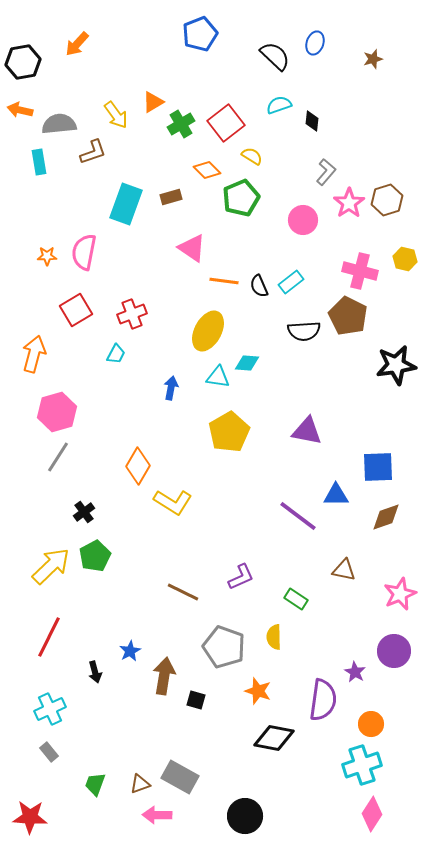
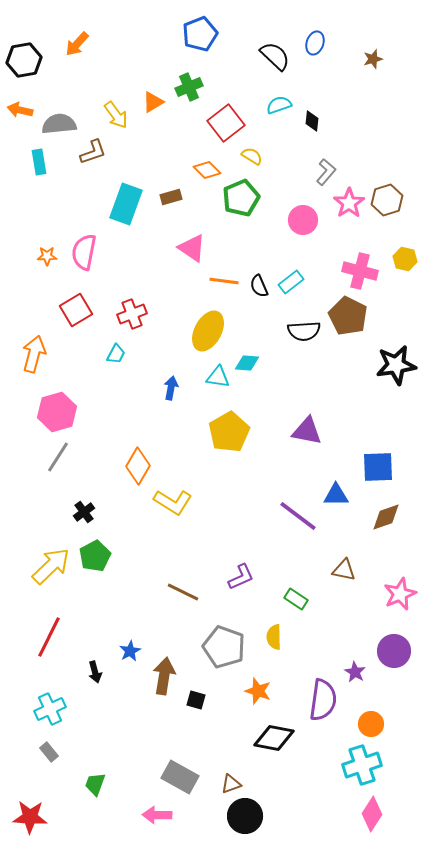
black hexagon at (23, 62): moved 1 px right, 2 px up
green cross at (181, 124): moved 8 px right, 37 px up; rotated 8 degrees clockwise
brown triangle at (140, 784): moved 91 px right
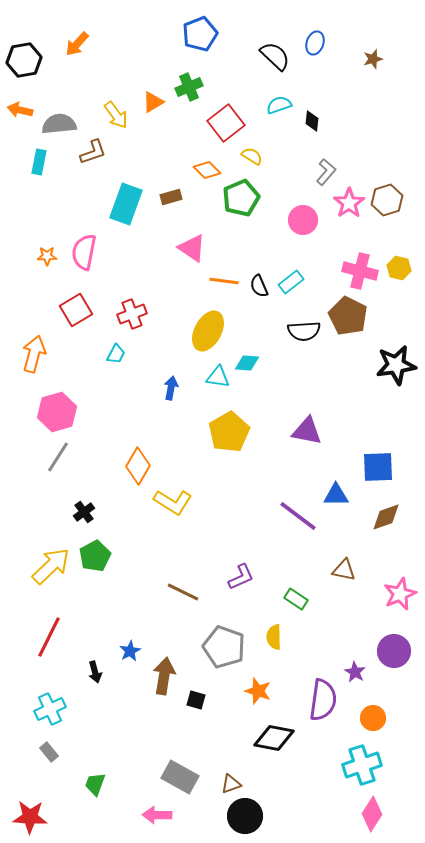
cyan rectangle at (39, 162): rotated 20 degrees clockwise
yellow hexagon at (405, 259): moved 6 px left, 9 px down
orange circle at (371, 724): moved 2 px right, 6 px up
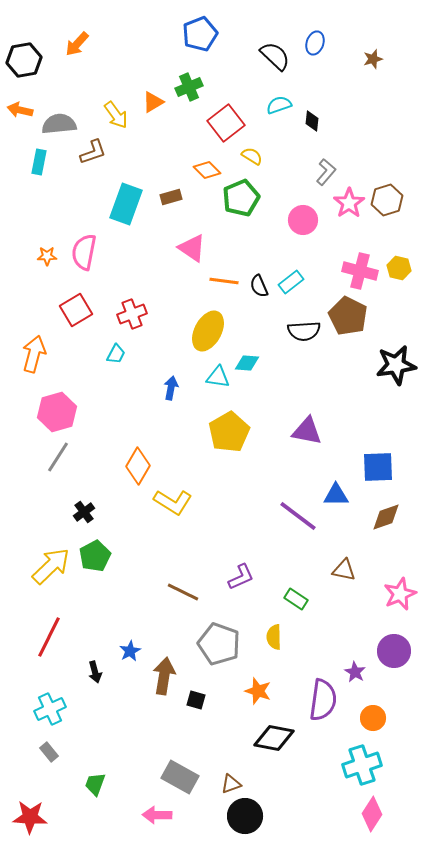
gray pentagon at (224, 647): moved 5 px left, 3 px up
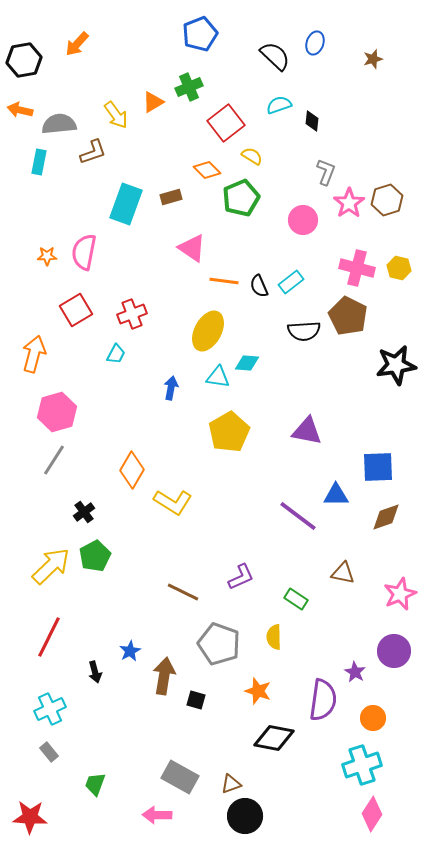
gray L-shape at (326, 172): rotated 20 degrees counterclockwise
pink cross at (360, 271): moved 3 px left, 3 px up
gray line at (58, 457): moved 4 px left, 3 px down
orange diamond at (138, 466): moved 6 px left, 4 px down
brown triangle at (344, 570): moved 1 px left, 3 px down
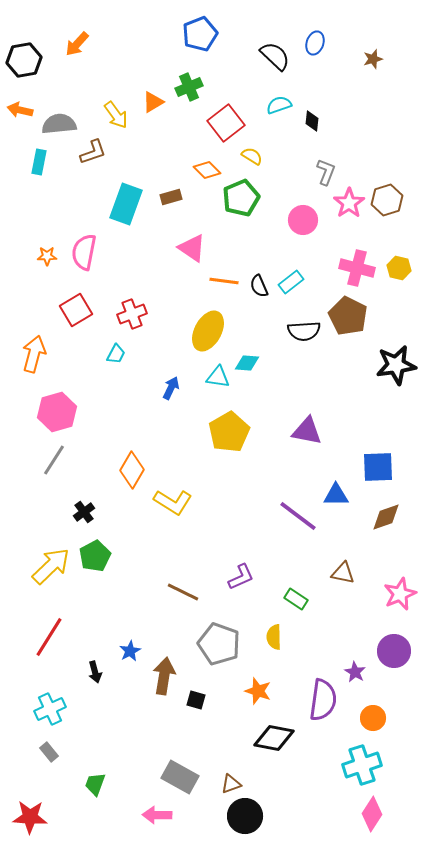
blue arrow at (171, 388): rotated 15 degrees clockwise
red line at (49, 637): rotated 6 degrees clockwise
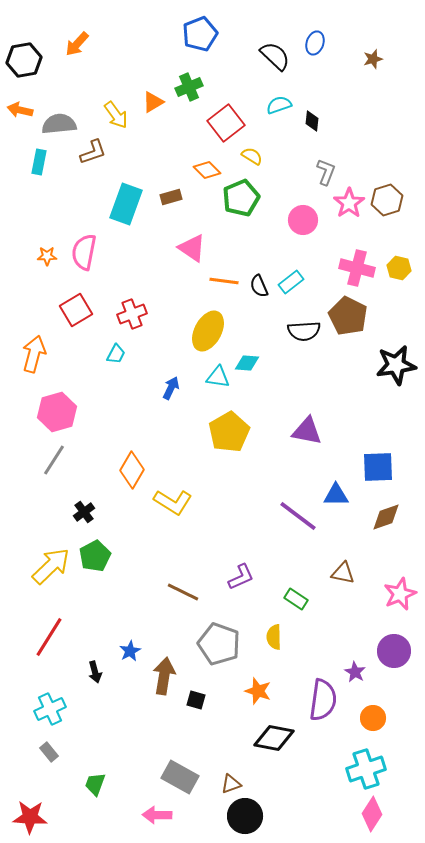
cyan cross at (362, 765): moved 4 px right, 4 px down
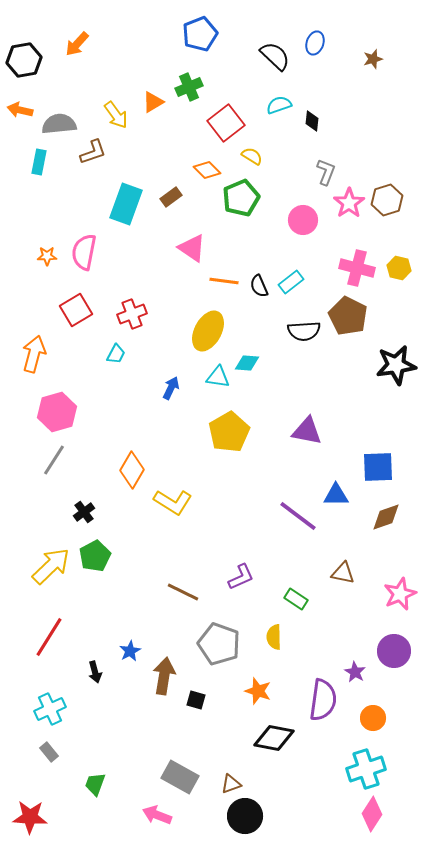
brown rectangle at (171, 197): rotated 20 degrees counterclockwise
pink arrow at (157, 815): rotated 20 degrees clockwise
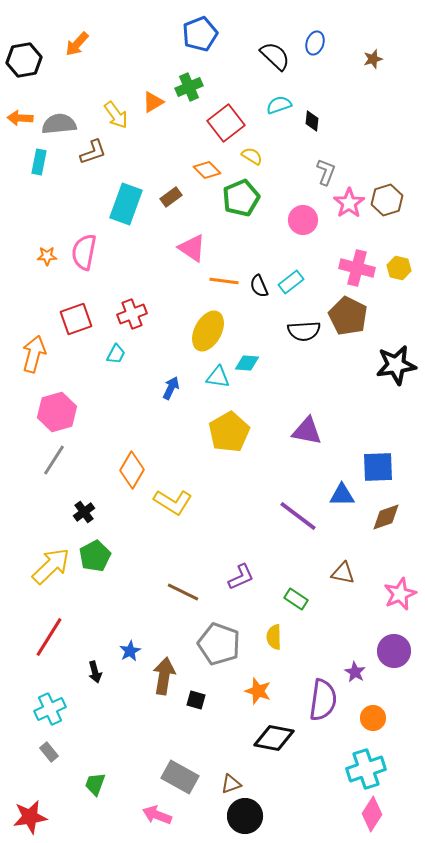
orange arrow at (20, 110): moved 8 px down; rotated 10 degrees counterclockwise
red square at (76, 310): moved 9 px down; rotated 12 degrees clockwise
blue triangle at (336, 495): moved 6 px right
red star at (30, 817): rotated 12 degrees counterclockwise
